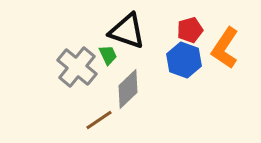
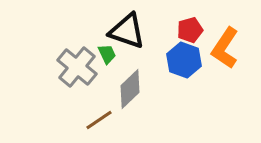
green trapezoid: moved 1 px left, 1 px up
gray diamond: moved 2 px right
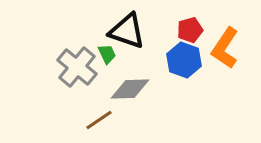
gray diamond: rotated 42 degrees clockwise
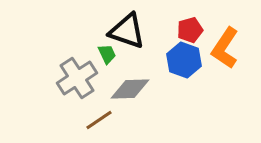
gray cross: moved 11 px down; rotated 18 degrees clockwise
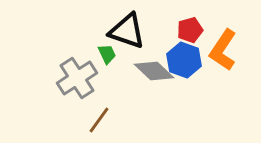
orange L-shape: moved 2 px left, 2 px down
gray diamond: moved 24 px right, 18 px up; rotated 45 degrees clockwise
brown line: rotated 20 degrees counterclockwise
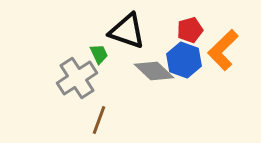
orange L-shape: rotated 12 degrees clockwise
green trapezoid: moved 8 px left
brown line: rotated 16 degrees counterclockwise
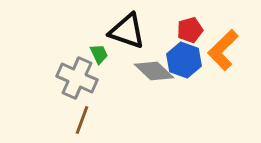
gray cross: rotated 33 degrees counterclockwise
brown line: moved 17 px left
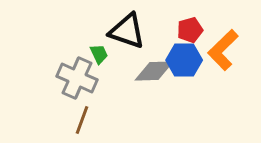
blue hexagon: rotated 20 degrees counterclockwise
gray diamond: rotated 45 degrees counterclockwise
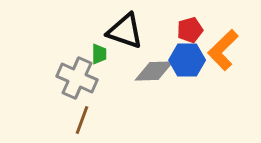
black triangle: moved 2 px left
green trapezoid: rotated 25 degrees clockwise
blue hexagon: moved 3 px right
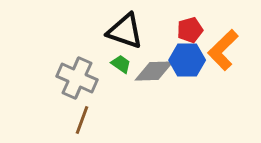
green trapezoid: moved 22 px right, 10 px down; rotated 55 degrees counterclockwise
